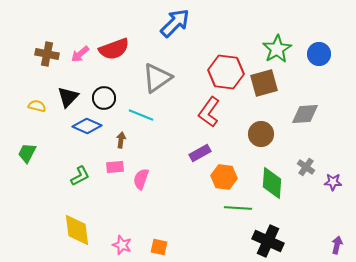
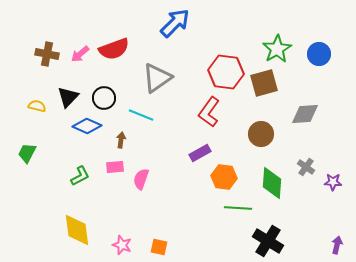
black cross: rotated 8 degrees clockwise
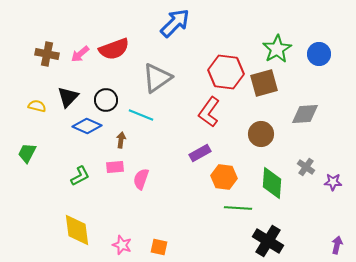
black circle: moved 2 px right, 2 px down
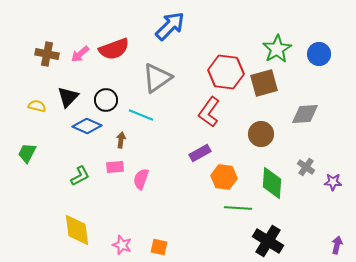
blue arrow: moved 5 px left, 3 px down
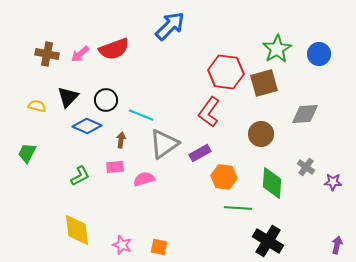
gray triangle: moved 7 px right, 66 px down
pink semicircle: moved 3 px right; rotated 55 degrees clockwise
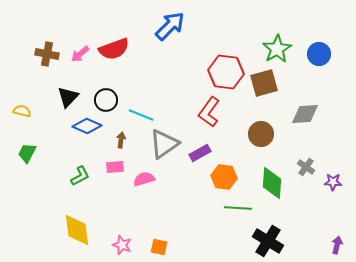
yellow semicircle: moved 15 px left, 5 px down
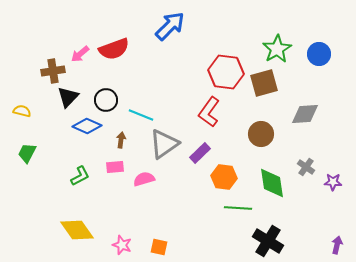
brown cross: moved 6 px right, 17 px down; rotated 20 degrees counterclockwise
purple rectangle: rotated 15 degrees counterclockwise
green diamond: rotated 12 degrees counterclockwise
yellow diamond: rotated 28 degrees counterclockwise
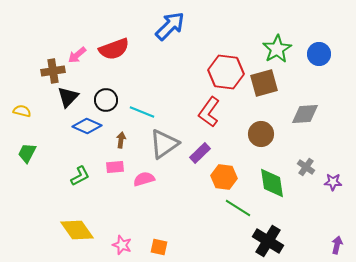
pink arrow: moved 3 px left, 1 px down
cyan line: moved 1 px right, 3 px up
green line: rotated 28 degrees clockwise
